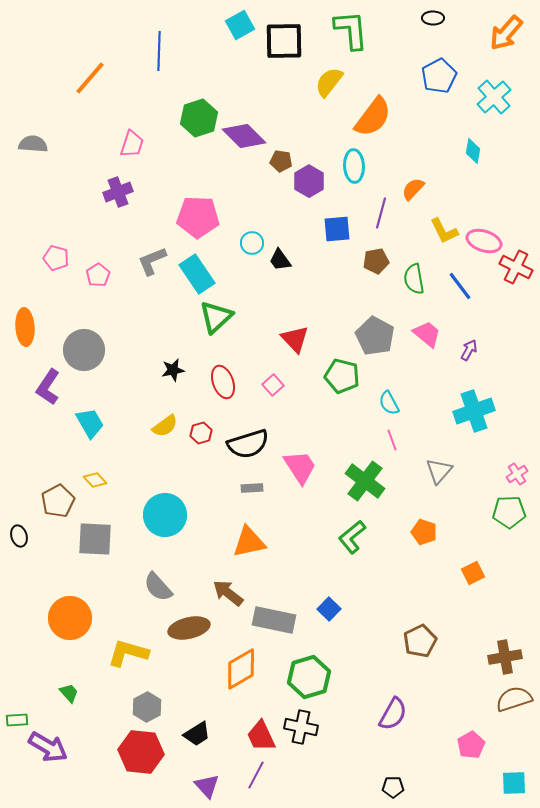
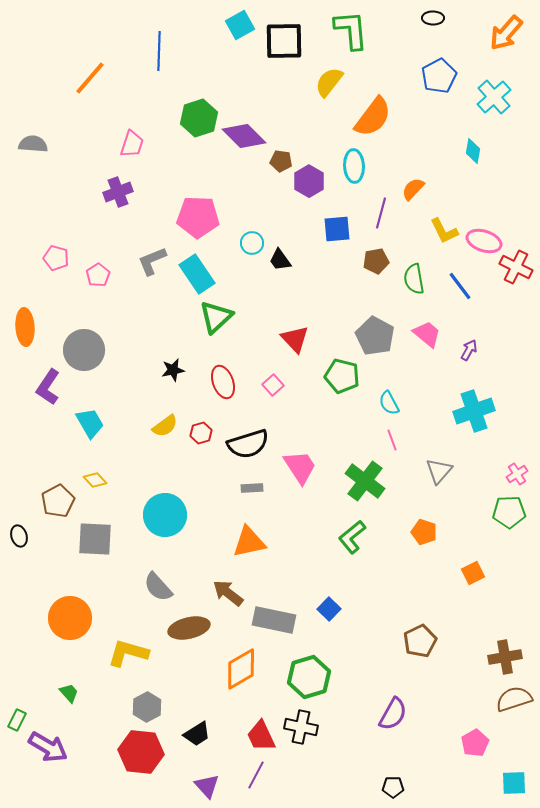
green rectangle at (17, 720): rotated 60 degrees counterclockwise
pink pentagon at (471, 745): moved 4 px right, 2 px up
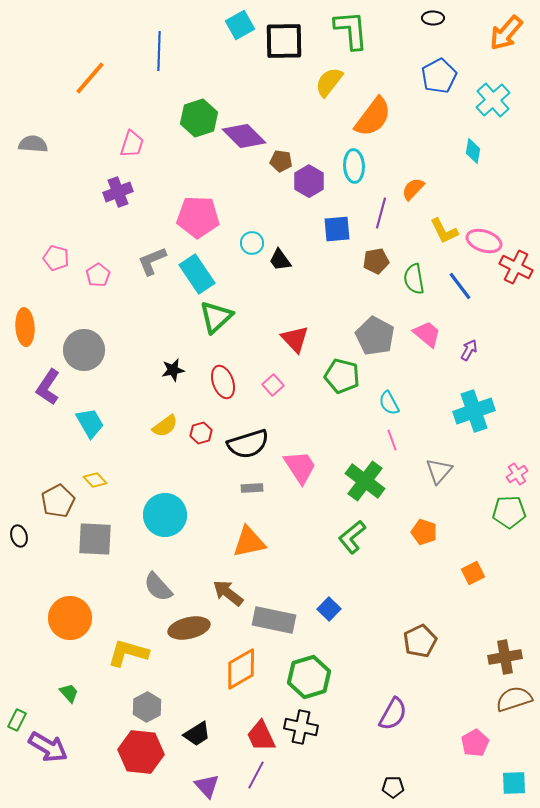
cyan cross at (494, 97): moved 1 px left, 3 px down
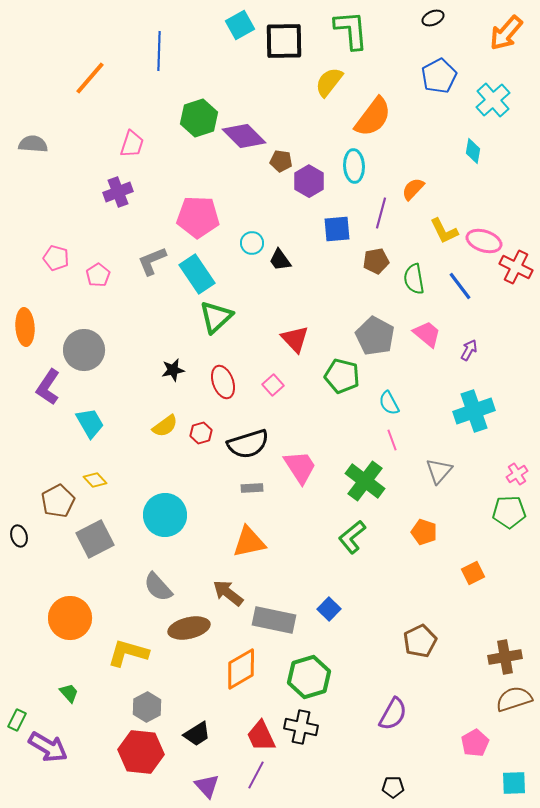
black ellipse at (433, 18): rotated 25 degrees counterclockwise
gray square at (95, 539): rotated 30 degrees counterclockwise
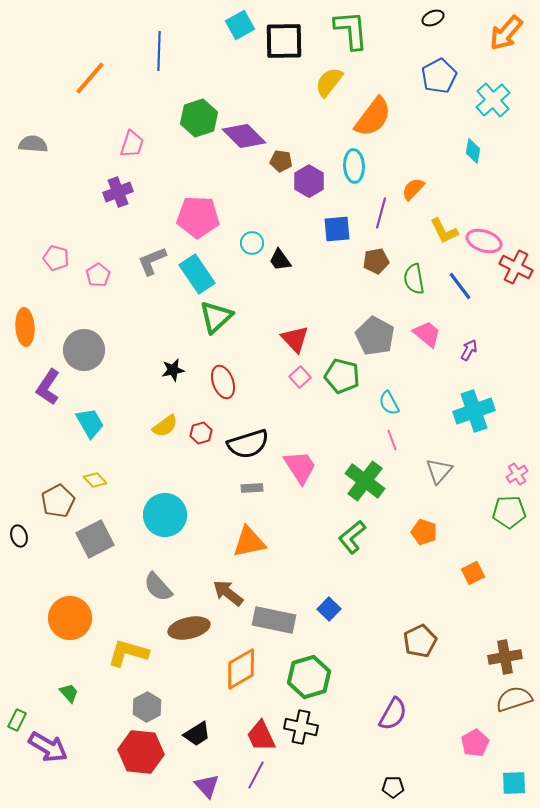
pink square at (273, 385): moved 27 px right, 8 px up
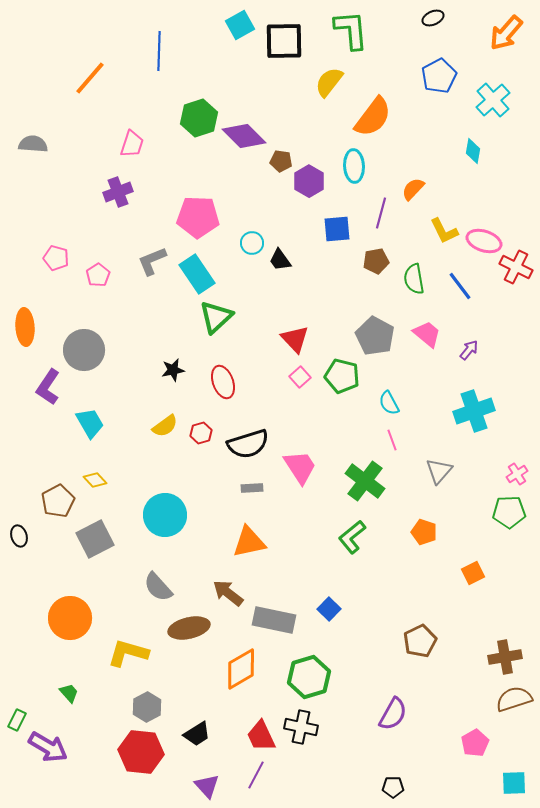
purple arrow at (469, 350): rotated 10 degrees clockwise
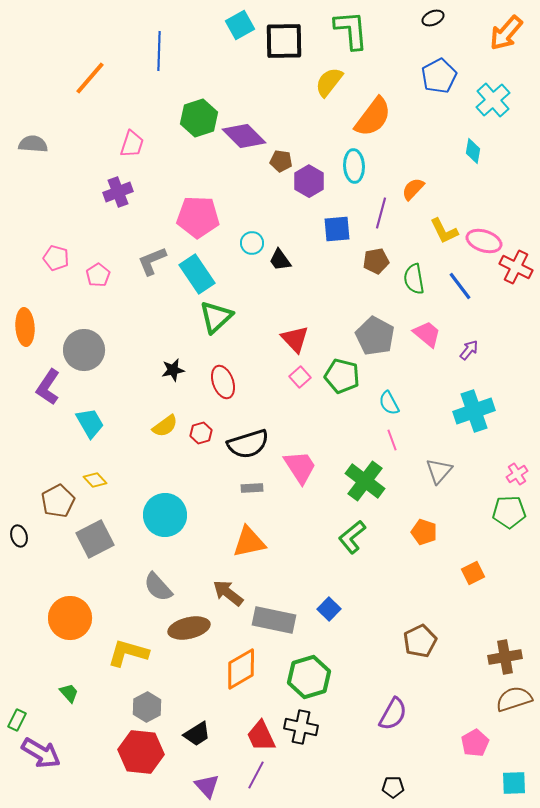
purple arrow at (48, 747): moved 7 px left, 6 px down
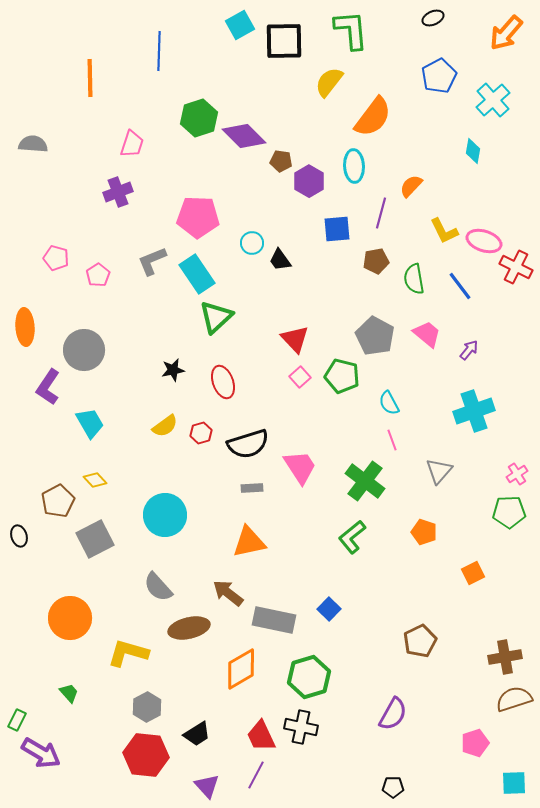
orange line at (90, 78): rotated 42 degrees counterclockwise
orange semicircle at (413, 189): moved 2 px left, 3 px up
pink pentagon at (475, 743): rotated 12 degrees clockwise
red hexagon at (141, 752): moved 5 px right, 3 px down
